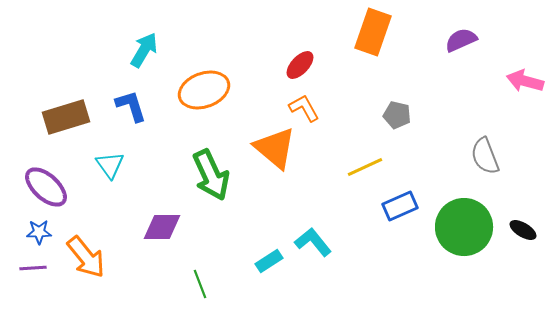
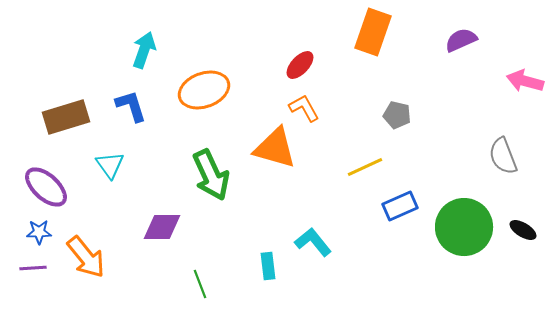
cyan arrow: rotated 12 degrees counterclockwise
orange triangle: rotated 24 degrees counterclockwise
gray semicircle: moved 18 px right
cyan rectangle: moved 1 px left, 5 px down; rotated 64 degrees counterclockwise
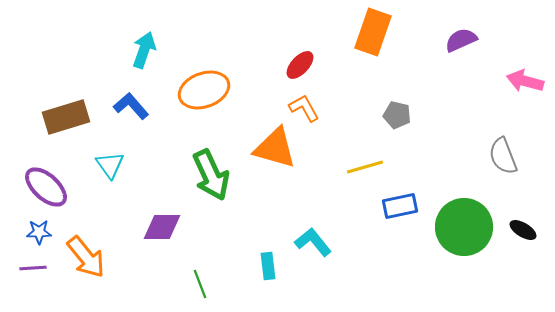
blue L-shape: rotated 24 degrees counterclockwise
yellow line: rotated 9 degrees clockwise
blue rectangle: rotated 12 degrees clockwise
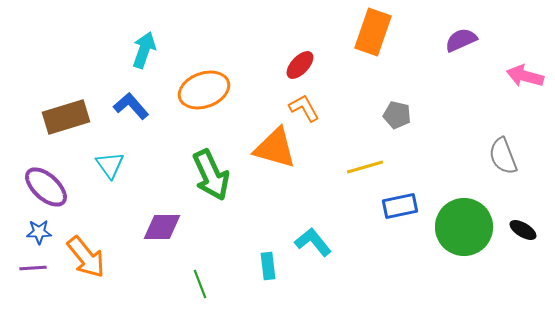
pink arrow: moved 5 px up
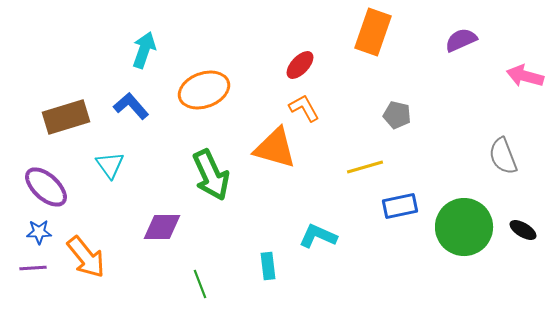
cyan L-shape: moved 5 px right, 6 px up; rotated 27 degrees counterclockwise
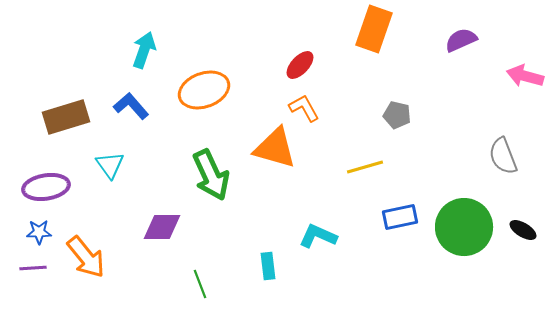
orange rectangle: moved 1 px right, 3 px up
purple ellipse: rotated 51 degrees counterclockwise
blue rectangle: moved 11 px down
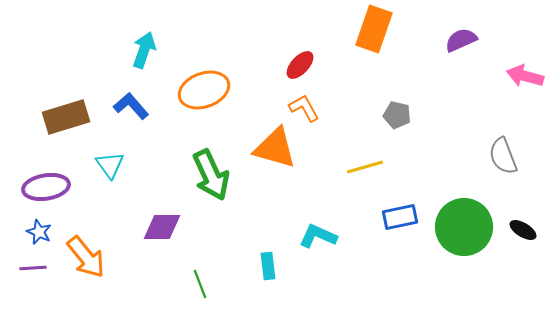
blue star: rotated 25 degrees clockwise
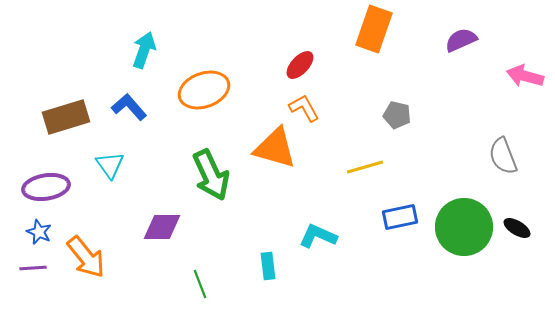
blue L-shape: moved 2 px left, 1 px down
black ellipse: moved 6 px left, 2 px up
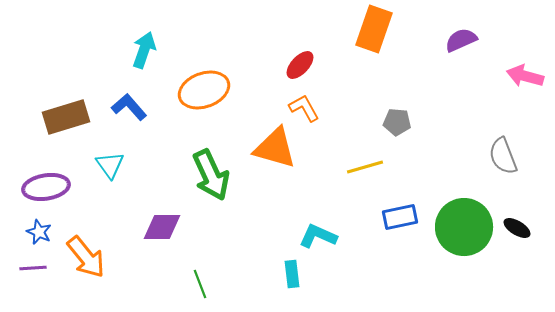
gray pentagon: moved 7 px down; rotated 8 degrees counterclockwise
cyan rectangle: moved 24 px right, 8 px down
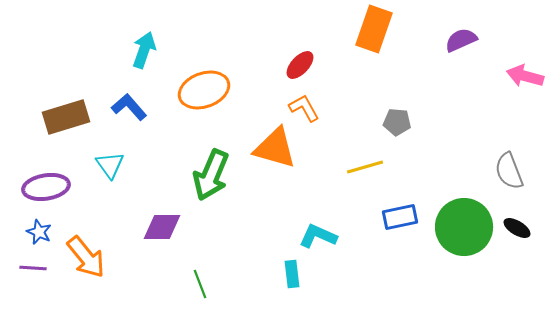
gray semicircle: moved 6 px right, 15 px down
green arrow: rotated 48 degrees clockwise
purple line: rotated 8 degrees clockwise
